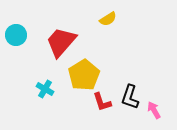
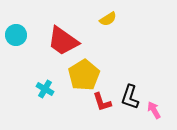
red trapezoid: moved 2 px right, 1 px up; rotated 96 degrees counterclockwise
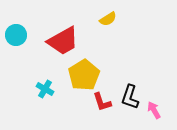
red trapezoid: rotated 64 degrees counterclockwise
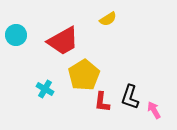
red L-shape: rotated 25 degrees clockwise
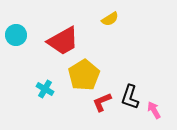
yellow semicircle: moved 2 px right
red L-shape: rotated 60 degrees clockwise
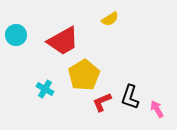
pink arrow: moved 3 px right, 1 px up
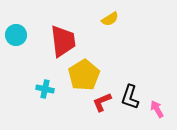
red trapezoid: rotated 68 degrees counterclockwise
cyan cross: rotated 18 degrees counterclockwise
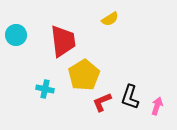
pink arrow: moved 3 px up; rotated 48 degrees clockwise
